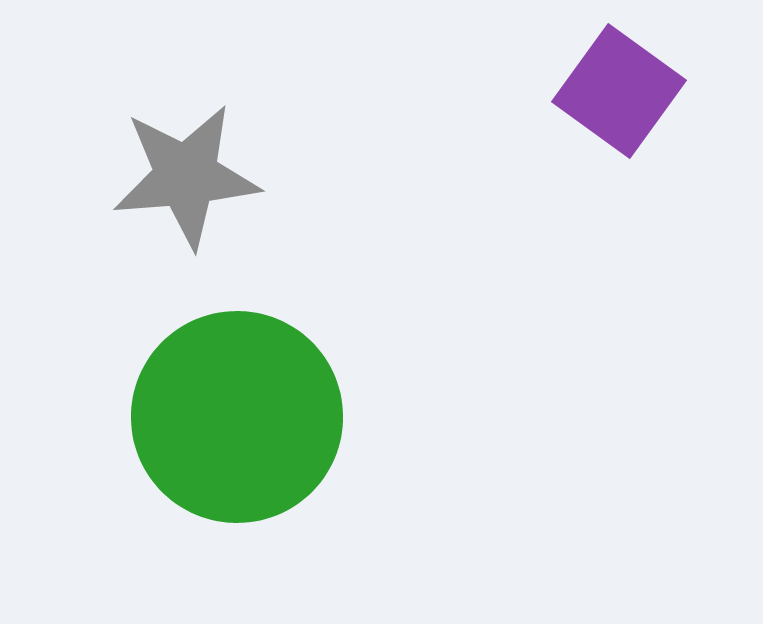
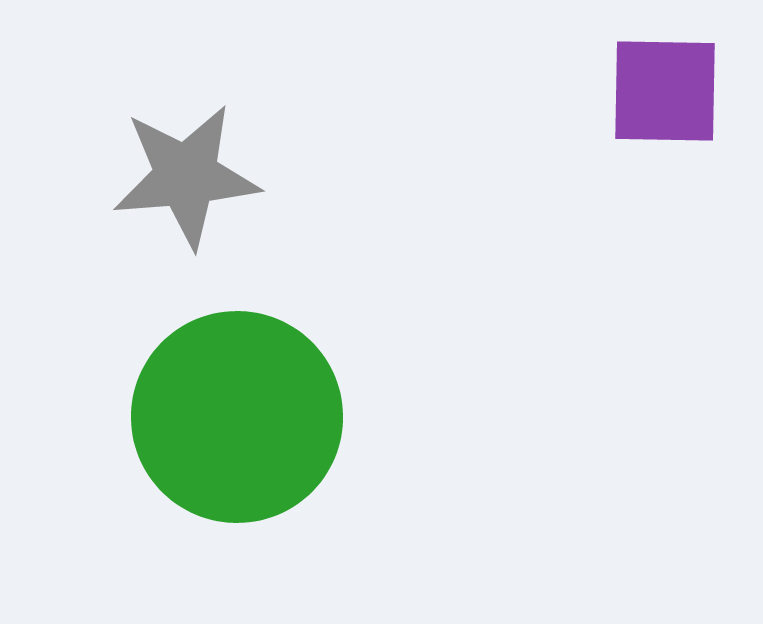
purple square: moved 46 px right; rotated 35 degrees counterclockwise
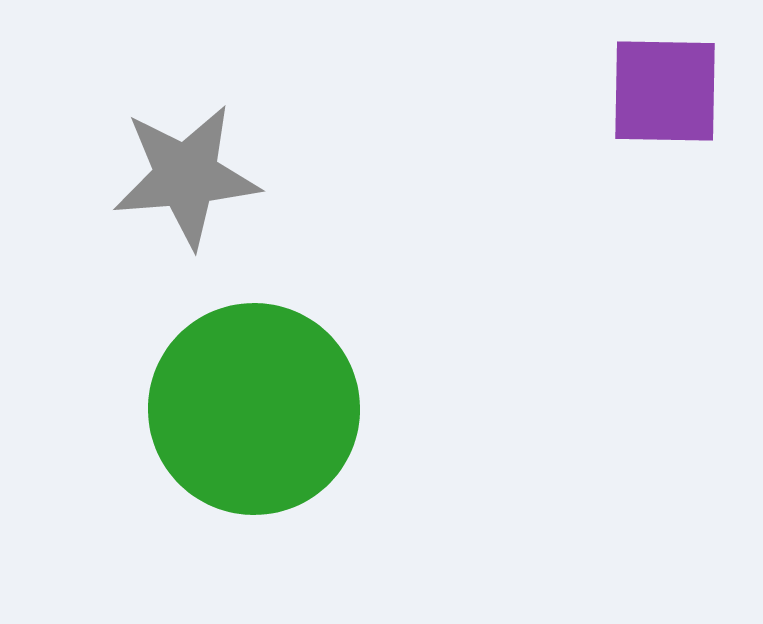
green circle: moved 17 px right, 8 px up
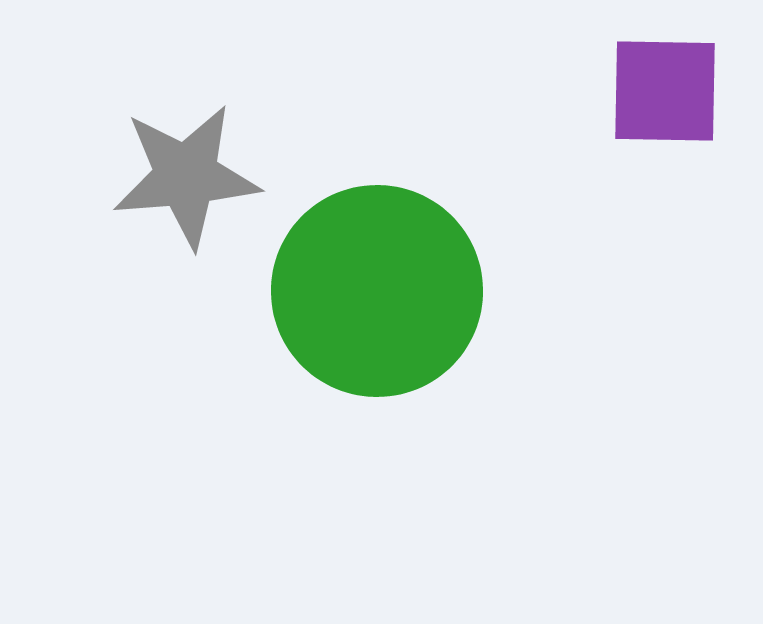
green circle: moved 123 px right, 118 px up
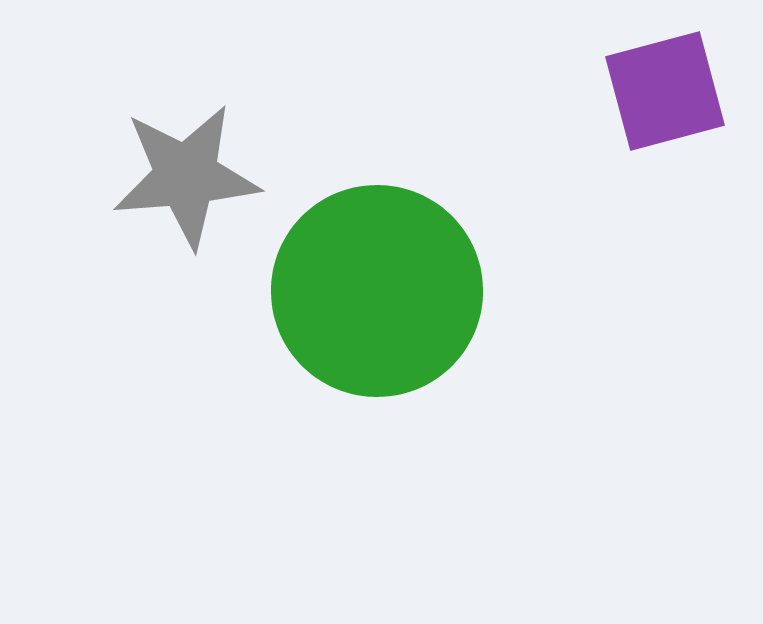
purple square: rotated 16 degrees counterclockwise
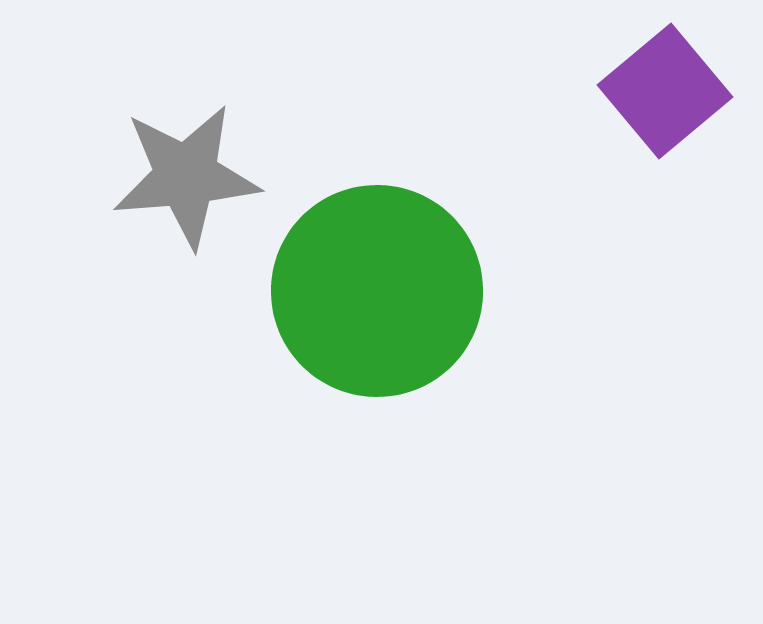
purple square: rotated 25 degrees counterclockwise
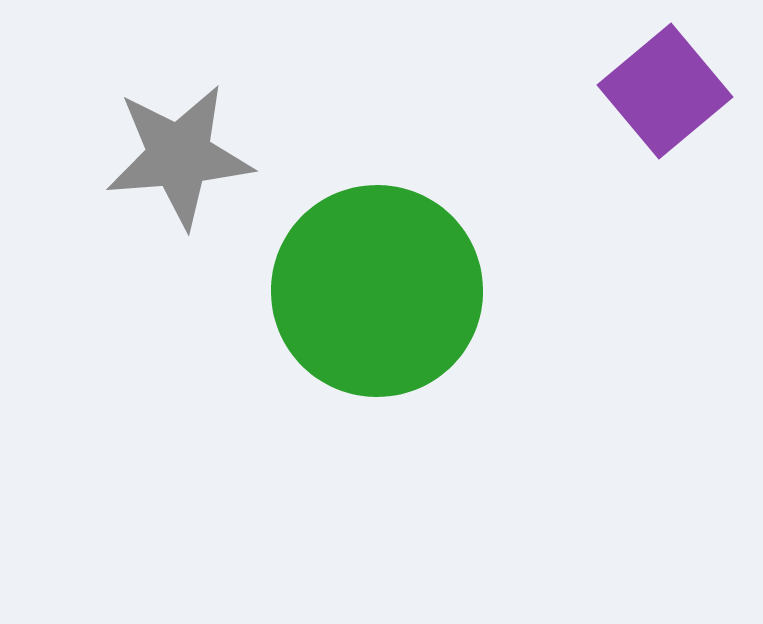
gray star: moved 7 px left, 20 px up
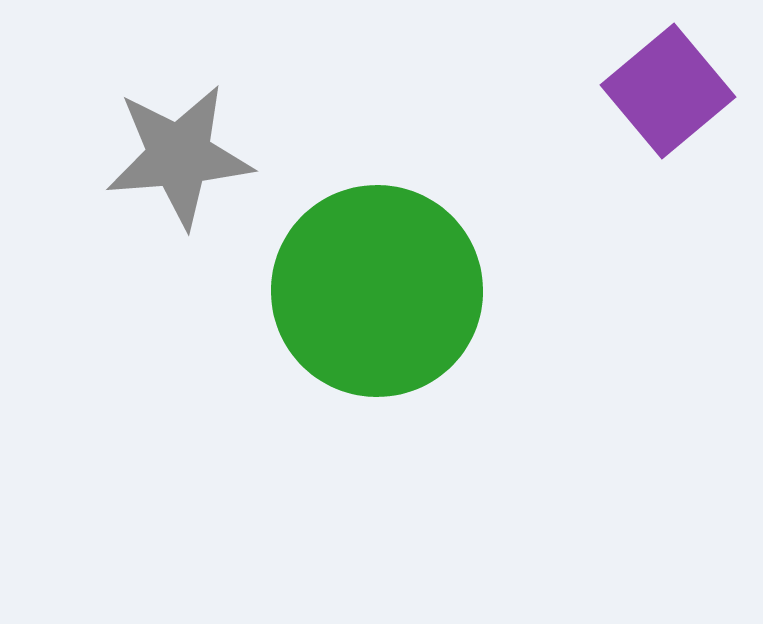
purple square: moved 3 px right
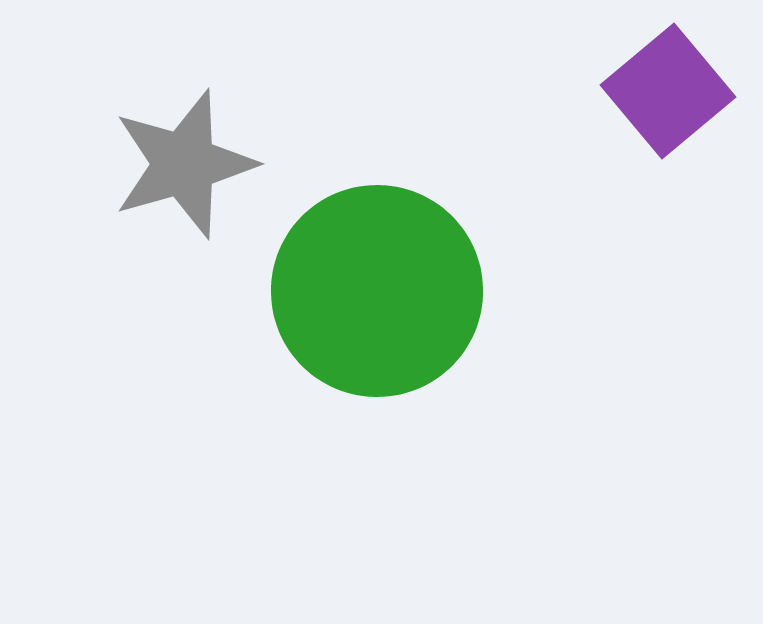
gray star: moved 5 px right, 8 px down; rotated 11 degrees counterclockwise
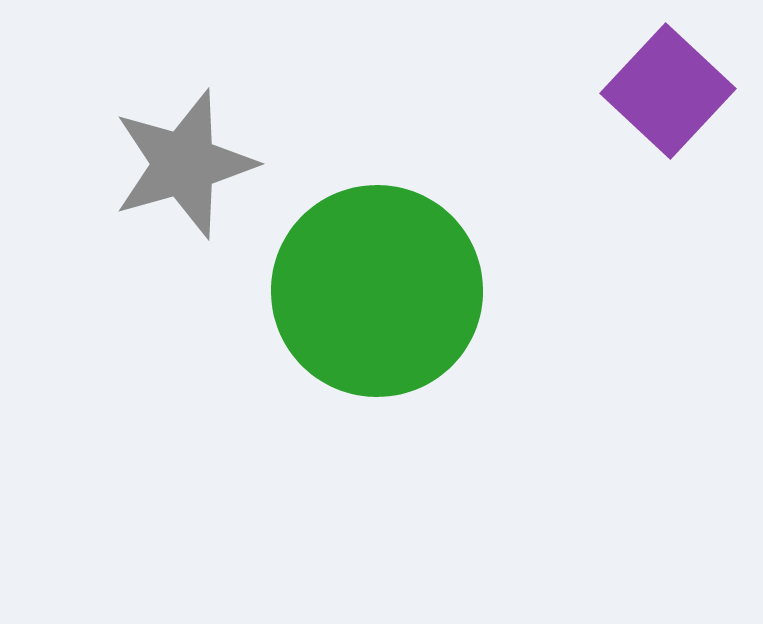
purple square: rotated 7 degrees counterclockwise
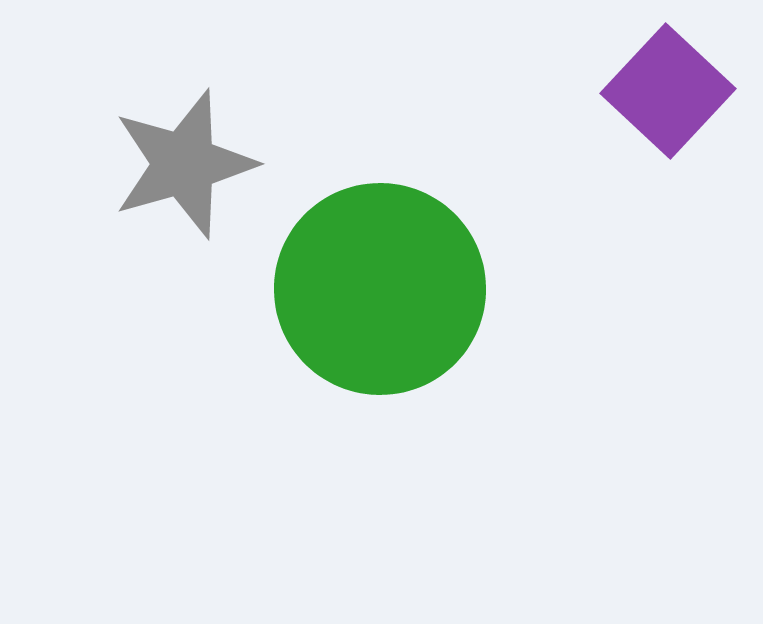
green circle: moved 3 px right, 2 px up
